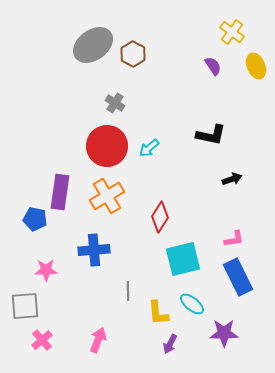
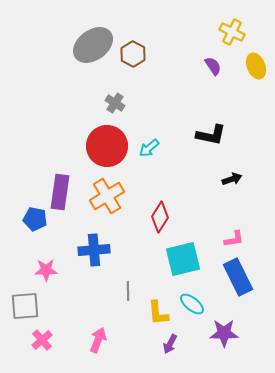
yellow cross: rotated 10 degrees counterclockwise
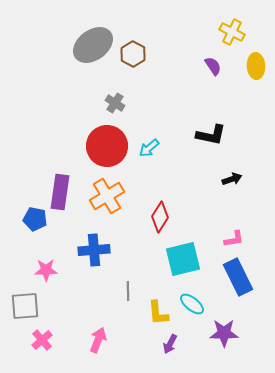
yellow ellipse: rotated 20 degrees clockwise
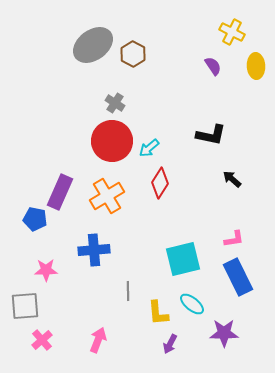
red circle: moved 5 px right, 5 px up
black arrow: rotated 120 degrees counterclockwise
purple rectangle: rotated 16 degrees clockwise
red diamond: moved 34 px up
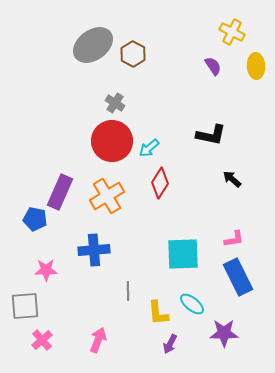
cyan square: moved 5 px up; rotated 12 degrees clockwise
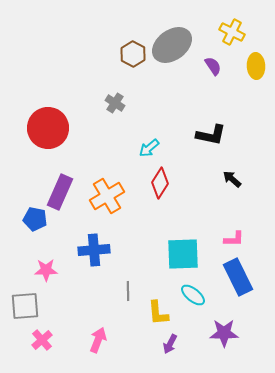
gray ellipse: moved 79 px right
red circle: moved 64 px left, 13 px up
pink L-shape: rotated 10 degrees clockwise
cyan ellipse: moved 1 px right, 9 px up
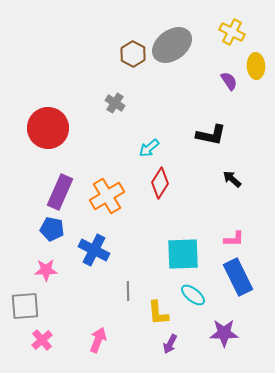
purple semicircle: moved 16 px right, 15 px down
blue pentagon: moved 17 px right, 10 px down
blue cross: rotated 32 degrees clockwise
